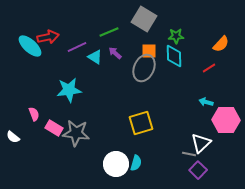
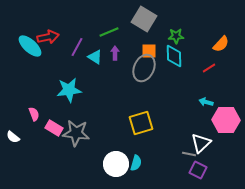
purple line: rotated 36 degrees counterclockwise
purple arrow: rotated 48 degrees clockwise
purple square: rotated 18 degrees counterclockwise
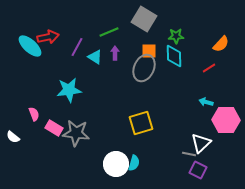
cyan semicircle: moved 2 px left
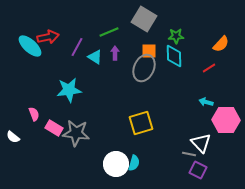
white triangle: rotated 30 degrees counterclockwise
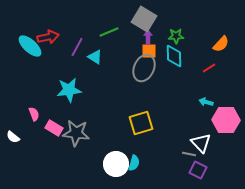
purple arrow: moved 33 px right, 16 px up
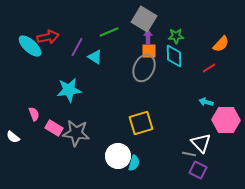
white circle: moved 2 px right, 8 px up
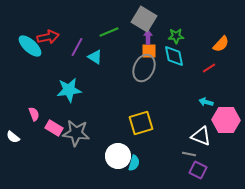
cyan diamond: rotated 10 degrees counterclockwise
white triangle: moved 7 px up; rotated 25 degrees counterclockwise
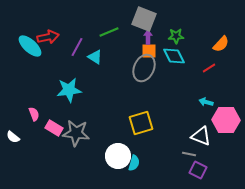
gray square: rotated 10 degrees counterclockwise
cyan diamond: rotated 15 degrees counterclockwise
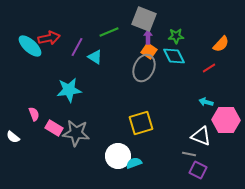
red arrow: moved 1 px right, 1 px down
orange square: rotated 35 degrees clockwise
cyan semicircle: rotated 126 degrees counterclockwise
